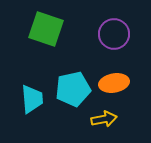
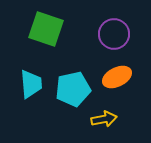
orange ellipse: moved 3 px right, 6 px up; rotated 16 degrees counterclockwise
cyan trapezoid: moved 1 px left, 15 px up
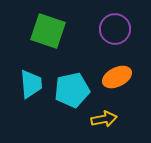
green square: moved 2 px right, 2 px down
purple circle: moved 1 px right, 5 px up
cyan pentagon: moved 1 px left, 1 px down
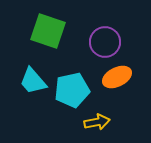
purple circle: moved 10 px left, 13 px down
cyan trapezoid: moved 2 px right, 3 px up; rotated 144 degrees clockwise
yellow arrow: moved 7 px left, 3 px down
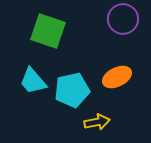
purple circle: moved 18 px right, 23 px up
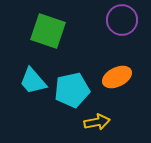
purple circle: moved 1 px left, 1 px down
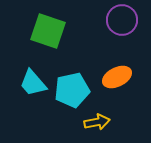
cyan trapezoid: moved 2 px down
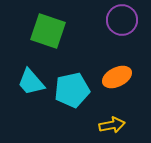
cyan trapezoid: moved 2 px left, 1 px up
yellow arrow: moved 15 px right, 3 px down
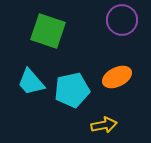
yellow arrow: moved 8 px left
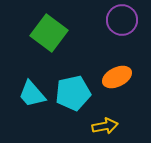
green square: moved 1 px right, 2 px down; rotated 18 degrees clockwise
cyan trapezoid: moved 1 px right, 12 px down
cyan pentagon: moved 1 px right, 3 px down
yellow arrow: moved 1 px right, 1 px down
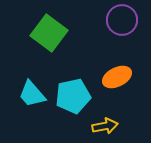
cyan pentagon: moved 3 px down
